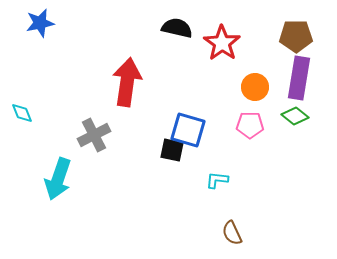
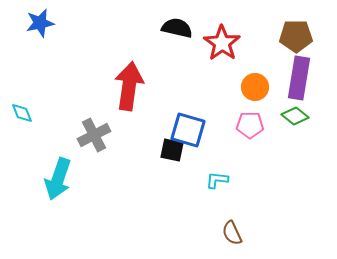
red arrow: moved 2 px right, 4 px down
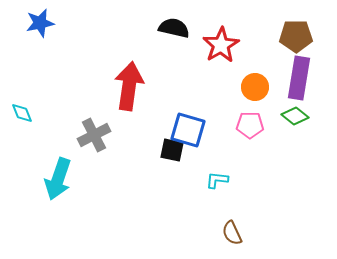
black semicircle: moved 3 px left
red star: moved 1 px left, 2 px down; rotated 6 degrees clockwise
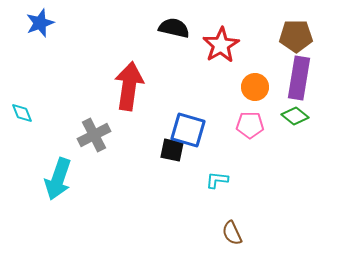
blue star: rotated 8 degrees counterclockwise
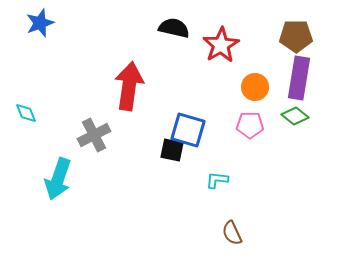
cyan diamond: moved 4 px right
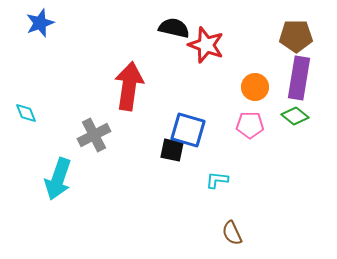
red star: moved 15 px left; rotated 21 degrees counterclockwise
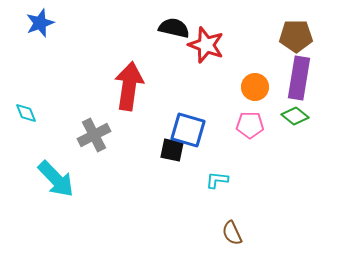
cyan arrow: moved 2 px left; rotated 63 degrees counterclockwise
